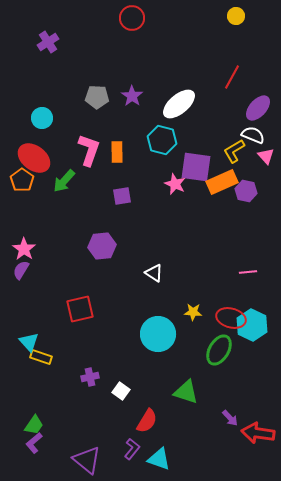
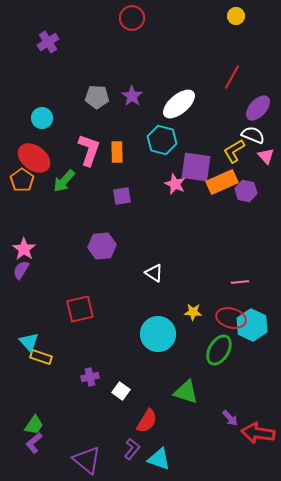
pink line at (248, 272): moved 8 px left, 10 px down
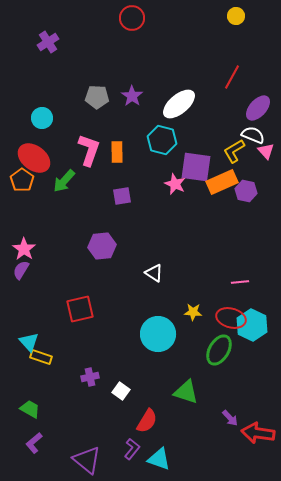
pink triangle at (266, 156): moved 5 px up
green trapezoid at (34, 425): moved 4 px left, 16 px up; rotated 95 degrees counterclockwise
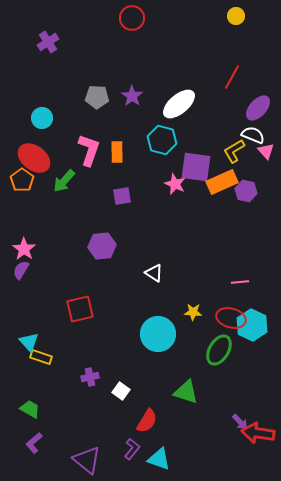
purple arrow at (230, 418): moved 10 px right, 4 px down
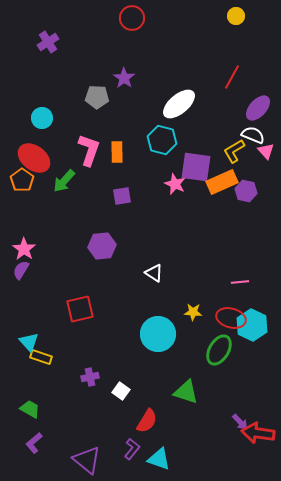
purple star at (132, 96): moved 8 px left, 18 px up
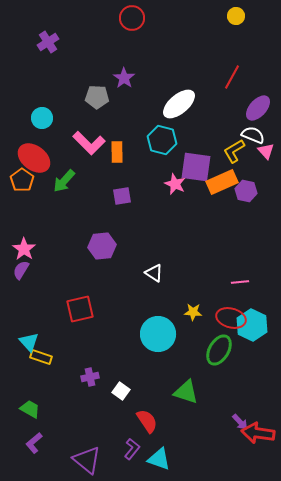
pink L-shape at (89, 150): moved 7 px up; rotated 116 degrees clockwise
red semicircle at (147, 421): rotated 65 degrees counterclockwise
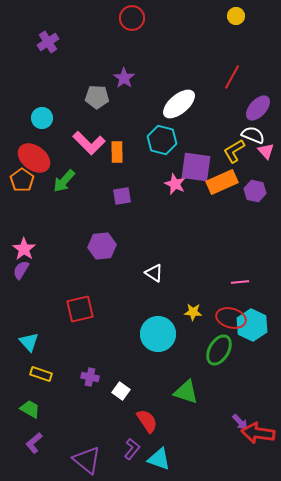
purple hexagon at (246, 191): moved 9 px right
yellow rectangle at (41, 357): moved 17 px down
purple cross at (90, 377): rotated 24 degrees clockwise
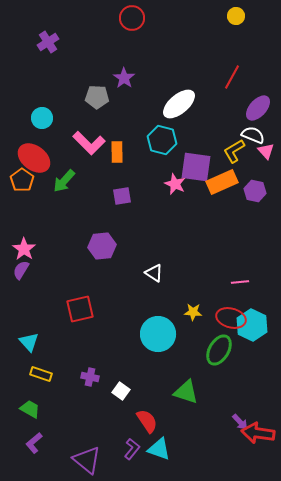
cyan triangle at (159, 459): moved 10 px up
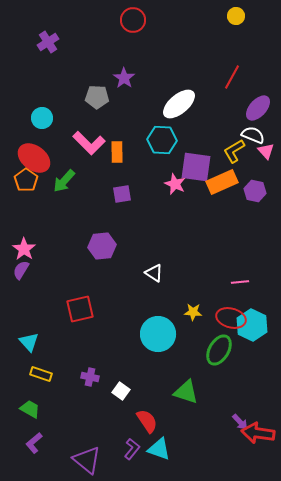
red circle at (132, 18): moved 1 px right, 2 px down
cyan hexagon at (162, 140): rotated 12 degrees counterclockwise
orange pentagon at (22, 180): moved 4 px right
purple square at (122, 196): moved 2 px up
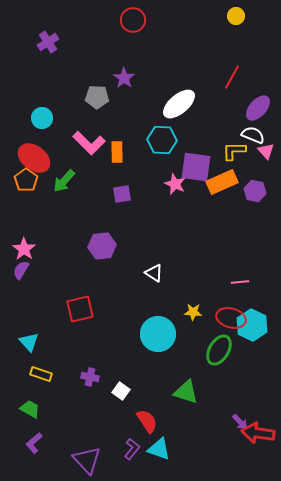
yellow L-shape at (234, 151): rotated 30 degrees clockwise
purple triangle at (87, 460): rotated 8 degrees clockwise
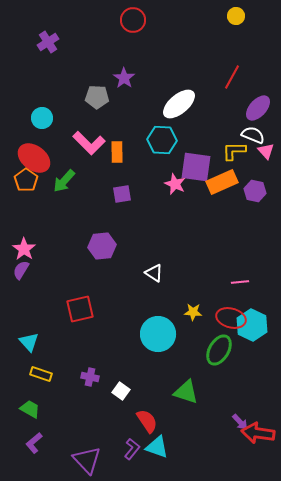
cyan triangle at (159, 449): moved 2 px left, 2 px up
